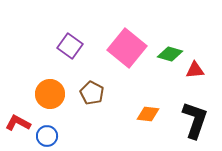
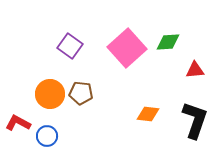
pink square: rotated 9 degrees clockwise
green diamond: moved 2 px left, 12 px up; rotated 20 degrees counterclockwise
brown pentagon: moved 11 px left; rotated 20 degrees counterclockwise
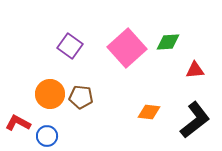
brown pentagon: moved 4 px down
orange diamond: moved 1 px right, 2 px up
black L-shape: rotated 33 degrees clockwise
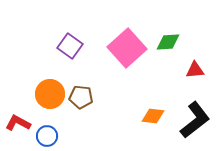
orange diamond: moved 4 px right, 4 px down
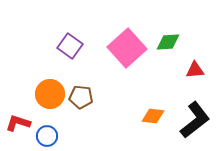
red L-shape: rotated 10 degrees counterclockwise
